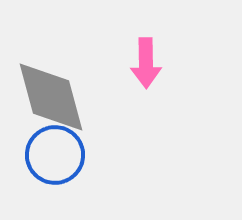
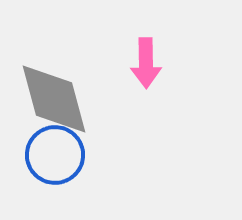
gray diamond: moved 3 px right, 2 px down
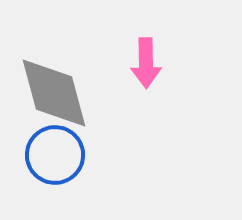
gray diamond: moved 6 px up
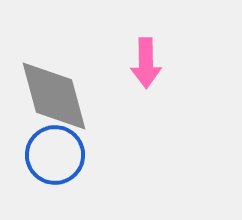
gray diamond: moved 3 px down
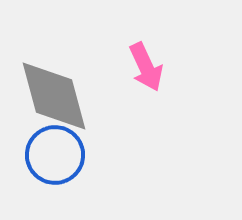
pink arrow: moved 4 px down; rotated 24 degrees counterclockwise
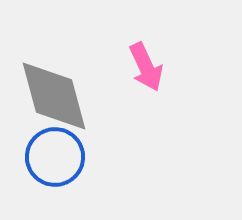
blue circle: moved 2 px down
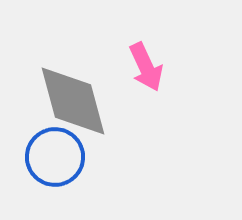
gray diamond: moved 19 px right, 5 px down
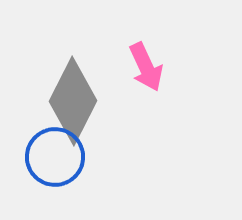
gray diamond: rotated 42 degrees clockwise
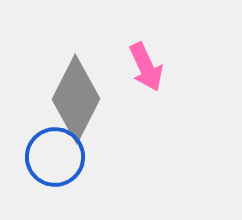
gray diamond: moved 3 px right, 2 px up
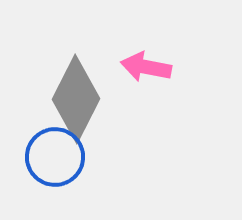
pink arrow: rotated 126 degrees clockwise
